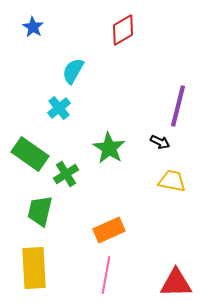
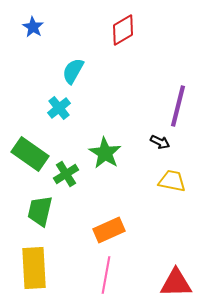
green star: moved 4 px left, 5 px down
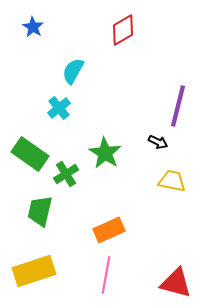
black arrow: moved 2 px left
yellow rectangle: moved 3 px down; rotated 75 degrees clockwise
red triangle: rotated 16 degrees clockwise
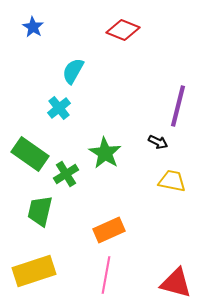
red diamond: rotated 52 degrees clockwise
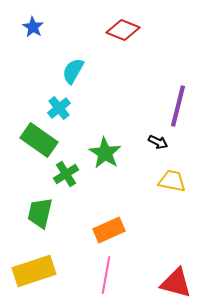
green rectangle: moved 9 px right, 14 px up
green trapezoid: moved 2 px down
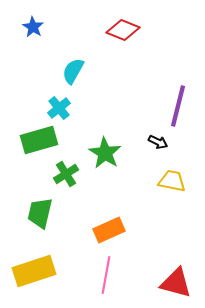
green rectangle: rotated 51 degrees counterclockwise
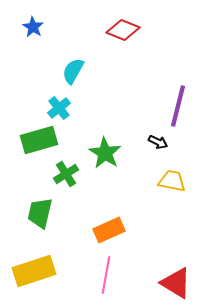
red triangle: rotated 16 degrees clockwise
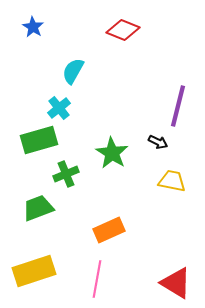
green star: moved 7 px right
green cross: rotated 10 degrees clockwise
green trapezoid: moved 2 px left, 5 px up; rotated 56 degrees clockwise
pink line: moved 9 px left, 4 px down
